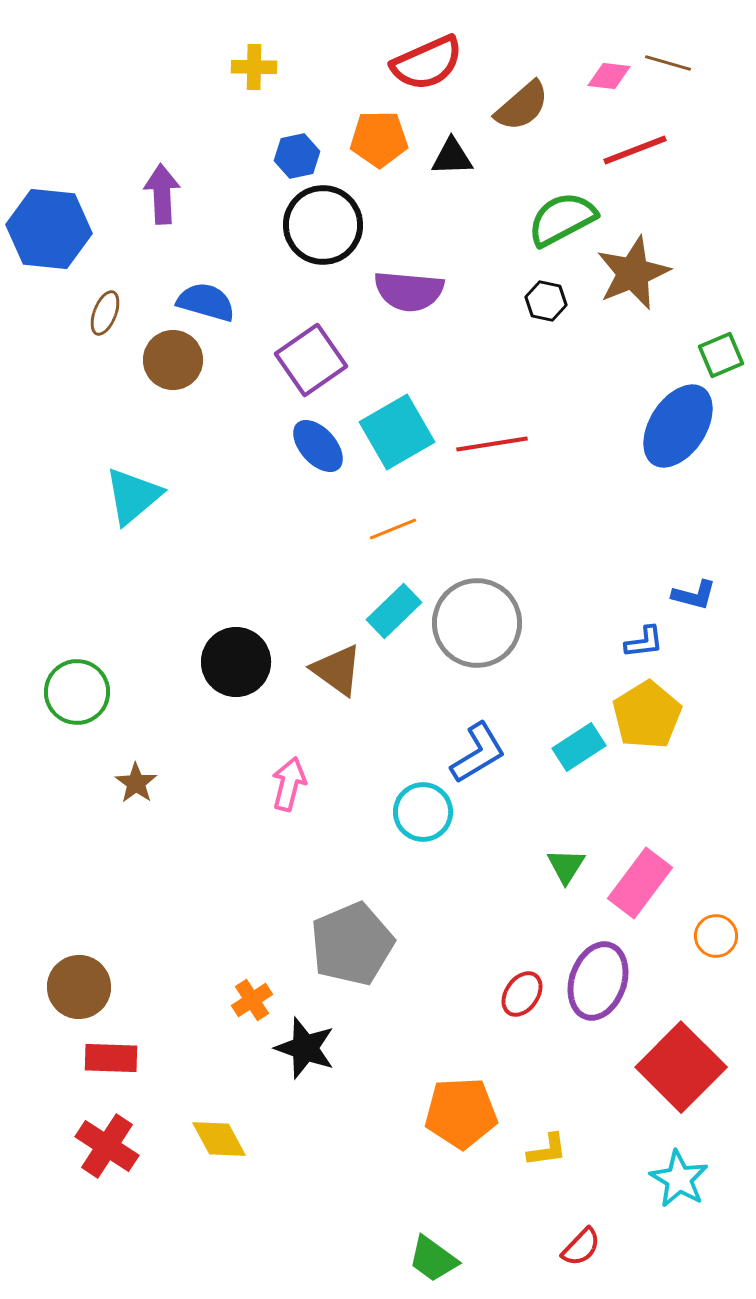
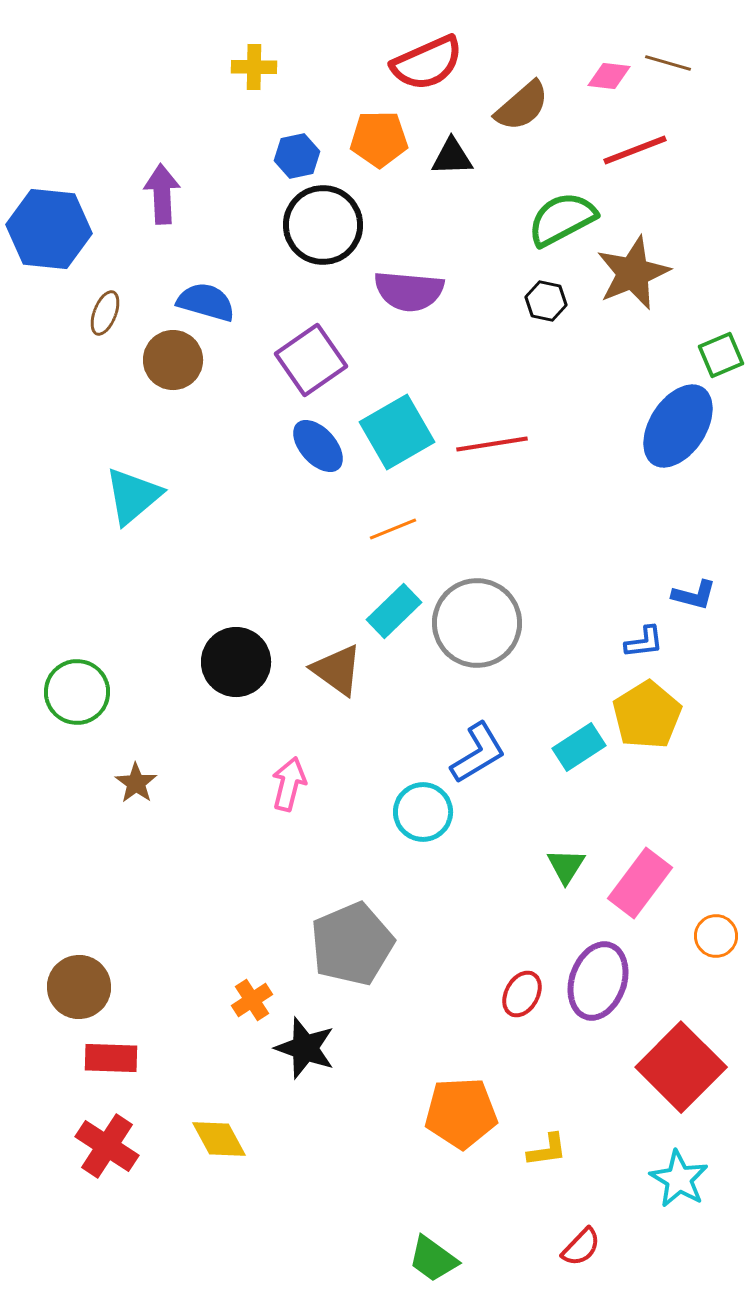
red ellipse at (522, 994): rotated 6 degrees counterclockwise
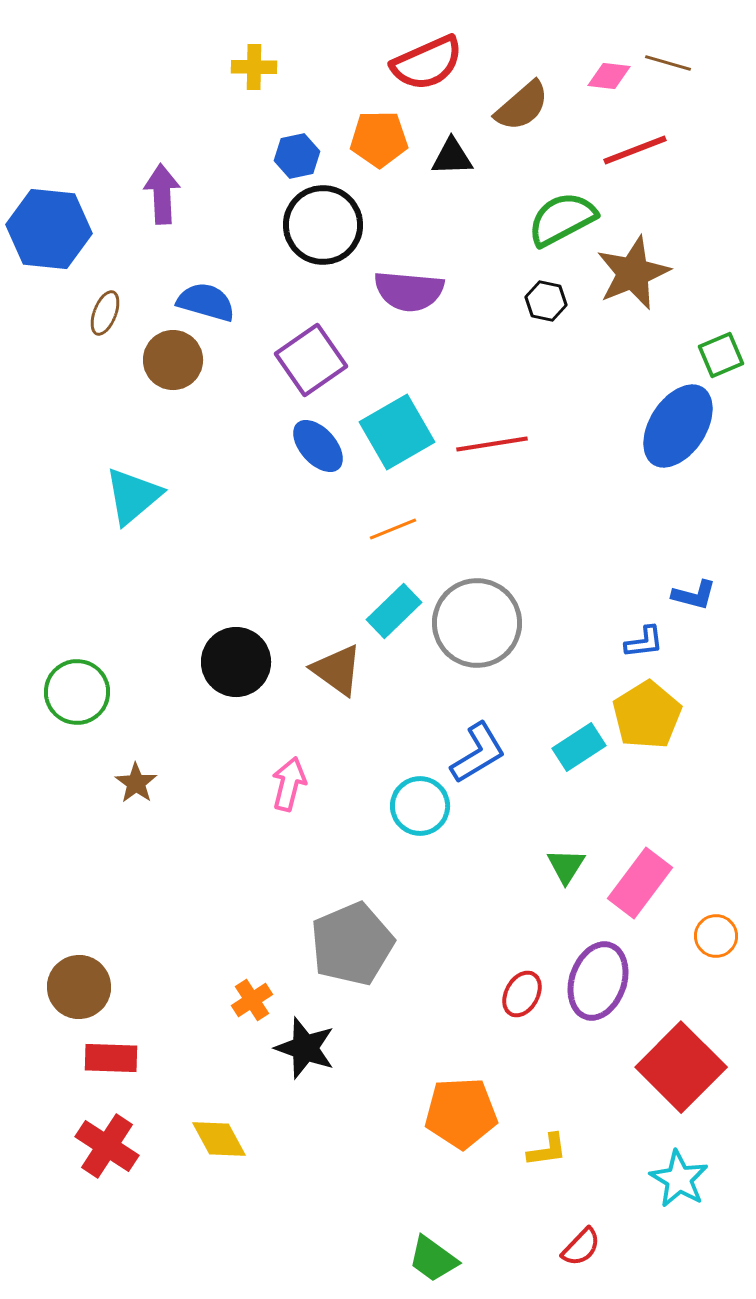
cyan circle at (423, 812): moved 3 px left, 6 px up
